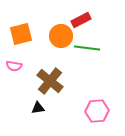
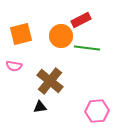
black triangle: moved 2 px right, 1 px up
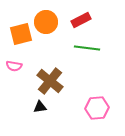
orange circle: moved 15 px left, 14 px up
pink hexagon: moved 3 px up
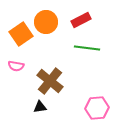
orange square: rotated 20 degrees counterclockwise
pink semicircle: moved 2 px right
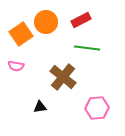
brown cross: moved 13 px right, 4 px up
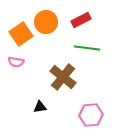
pink semicircle: moved 4 px up
pink hexagon: moved 6 px left, 7 px down
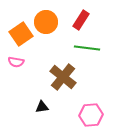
red rectangle: rotated 30 degrees counterclockwise
black triangle: moved 2 px right
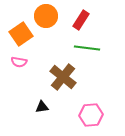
orange circle: moved 6 px up
pink semicircle: moved 3 px right
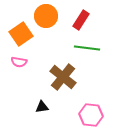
pink hexagon: rotated 10 degrees clockwise
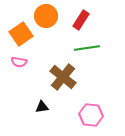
green line: rotated 15 degrees counterclockwise
